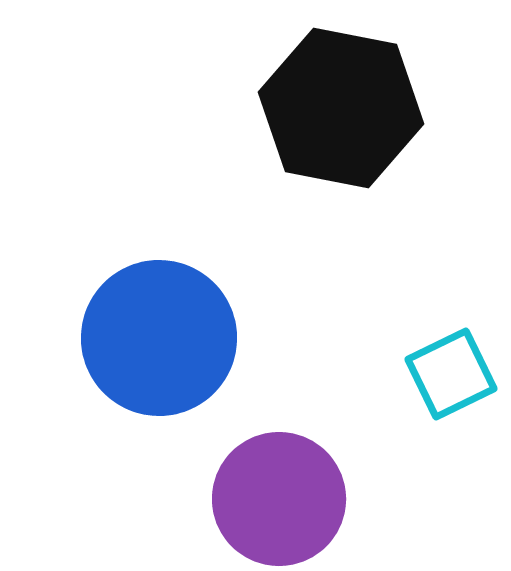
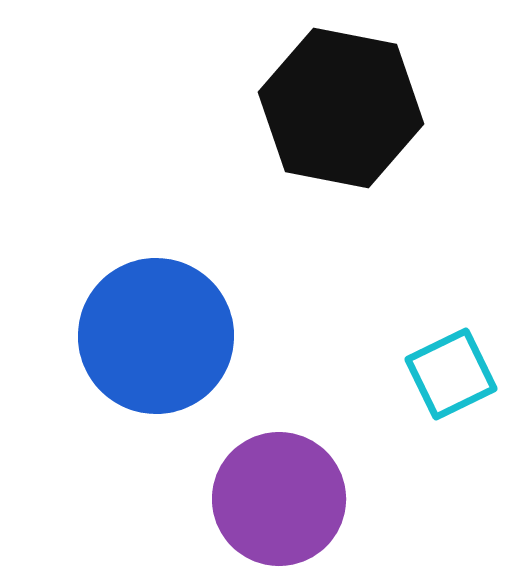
blue circle: moved 3 px left, 2 px up
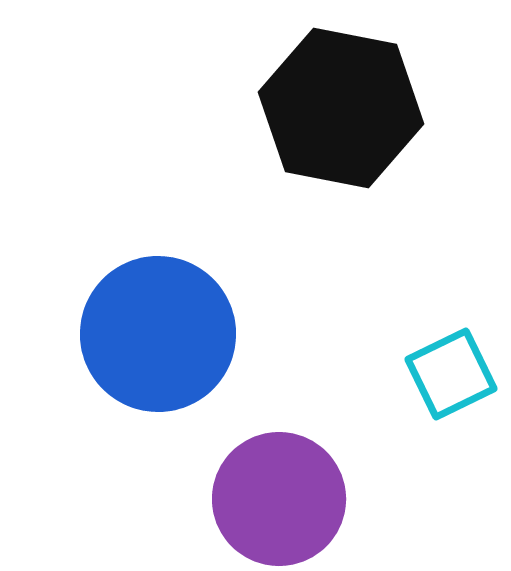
blue circle: moved 2 px right, 2 px up
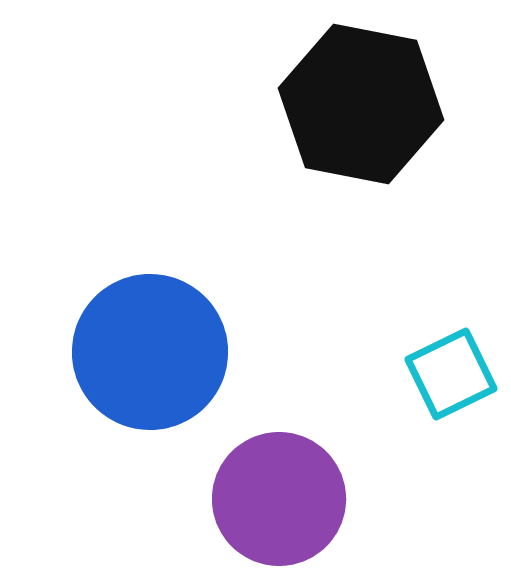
black hexagon: moved 20 px right, 4 px up
blue circle: moved 8 px left, 18 px down
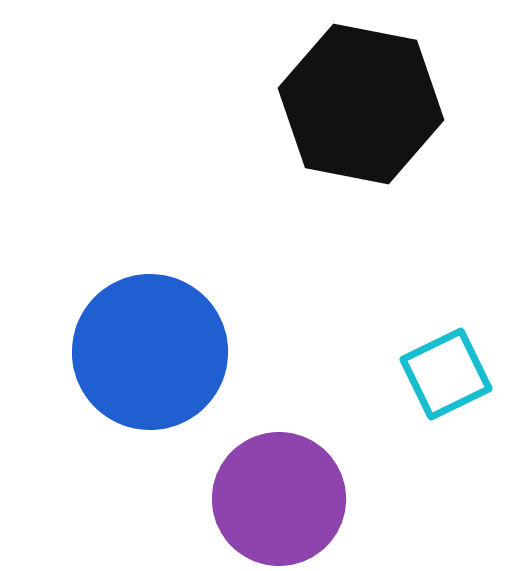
cyan square: moved 5 px left
